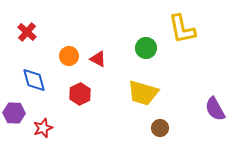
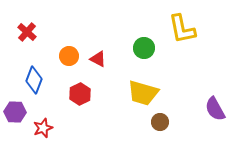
green circle: moved 2 px left
blue diamond: rotated 36 degrees clockwise
purple hexagon: moved 1 px right, 1 px up
brown circle: moved 6 px up
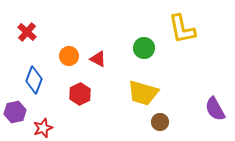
purple hexagon: rotated 15 degrees counterclockwise
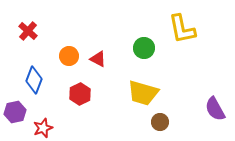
red cross: moved 1 px right, 1 px up
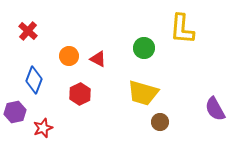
yellow L-shape: rotated 16 degrees clockwise
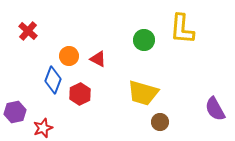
green circle: moved 8 px up
blue diamond: moved 19 px right
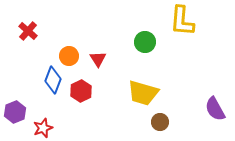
yellow L-shape: moved 8 px up
green circle: moved 1 px right, 2 px down
red triangle: rotated 30 degrees clockwise
red hexagon: moved 1 px right, 3 px up
purple hexagon: rotated 10 degrees counterclockwise
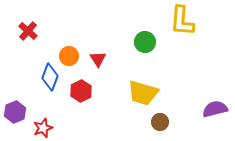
blue diamond: moved 3 px left, 3 px up
purple semicircle: rotated 105 degrees clockwise
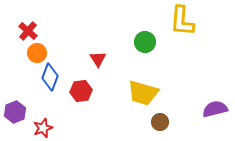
orange circle: moved 32 px left, 3 px up
red hexagon: rotated 20 degrees clockwise
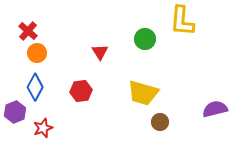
green circle: moved 3 px up
red triangle: moved 2 px right, 7 px up
blue diamond: moved 15 px left, 10 px down; rotated 8 degrees clockwise
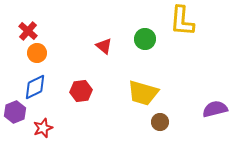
red triangle: moved 4 px right, 6 px up; rotated 18 degrees counterclockwise
blue diamond: rotated 36 degrees clockwise
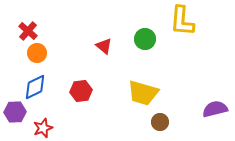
purple hexagon: rotated 20 degrees clockwise
